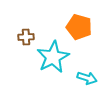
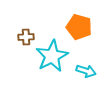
cyan star: moved 1 px left, 1 px up
cyan arrow: moved 1 px left, 7 px up
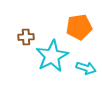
orange pentagon: rotated 25 degrees counterclockwise
cyan arrow: moved 3 px up
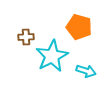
orange pentagon: rotated 25 degrees clockwise
cyan arrow: moved 3 px down
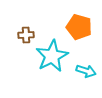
brown cross: moved 2 px up
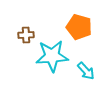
cyan star: rotated 24 degrees clockwise
cyan arrow: rotated 30 degrees clockwise
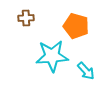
orange pentagon: moved 3 px left, 1 px up
brown cross: moved 17 px up
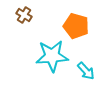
brown cross: moved 2 px left, 3 px up; rotated 35 degrees clockwise
